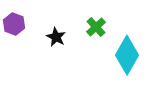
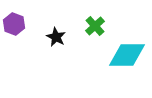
green cross: moved 1 px left, 1 px up
cyan diamond: rotated 60 degrees clockwise
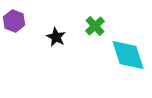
purple hexagon: moved 3 px up
cyan diamond: moved 1 px right; rotated 72 degrees clockwise
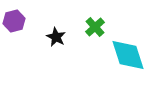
purple hexagon: rotated 25 degrees clockwise
green cross: moved 1 px down
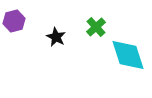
green cross: moved 1 px right
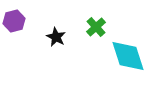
cyan diamond: moved 1 px down
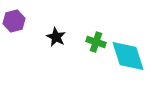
green cross: moved 15 px down; rotated 30 degrees counterclockwise
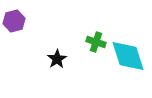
black star: moved 1 px right, 22 px down; rotated 12 degrees clockwise
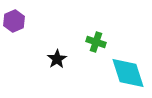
purple hexagon: rotated 10 degrees counterclockwise
cyan diamond: moved 17 px down
